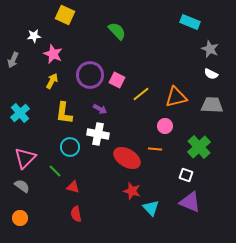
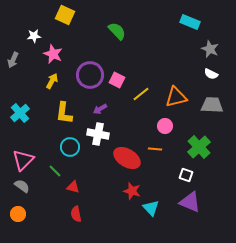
purple arrow: rotated 120 degrees clockwise
pink triangle: moved 2 px left, 2 px down
orange circle: moved 2 px left, 4 px up
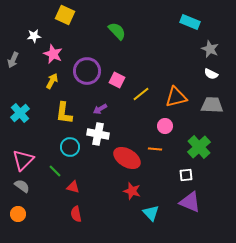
purple circle: moved 3 px left, 4 px up
white square: rotated 24 degrees counterclockwise
cyan triangle: moved 5 px down
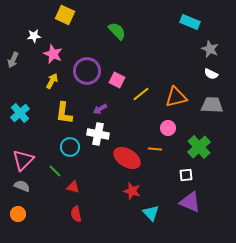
pink circle: moved 3 px right, 2 px down
gray semicircle: rotated 14 degrees counterclockwise
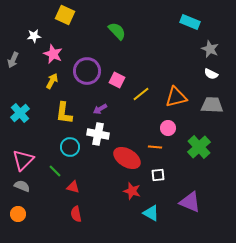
orange line: moved 2 px up
white square: moved 28 px left
cyan triangle: rotated 18 degrees counterclockwise
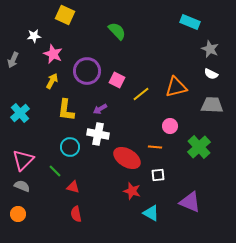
orange triangle: moved 10 px up
yellow L-shape: moved 2 px right, 3 px up
pink circle: moved 2 px right, 2 px up
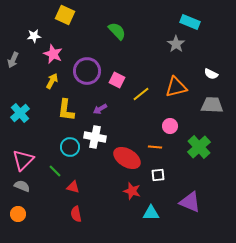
gray star: moved 34 px left, 5 px up; rotated 12 degrees clockwise
white cross: moved 3 px left, 3 px down
cyan triangle: rotated 30 degrees counterclockwise
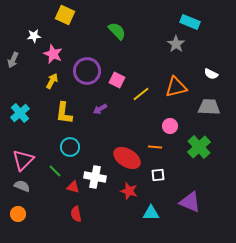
gray trapezoid: moved 3 px left, 2 px down
yellow L-shape: moved 2 px left, 3 px down
white cross: moved 40 px down
red star: moved 3 px left
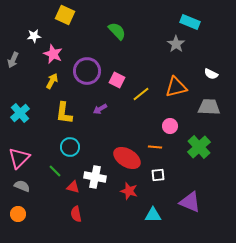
pink triangle: moved 4 px left, 2 px up
cyan triangle: moved 2 px right, 2 px down
